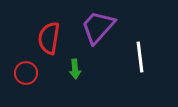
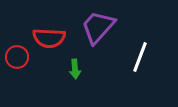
red semicircle: rotated 96 degrees counterclockwise
white line: rotated 28 degrees clockwise
red circle: moved 9 px left, 16 px up
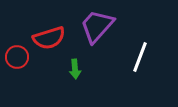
purple trapezoid: moved 1 px left, 1 px up
red semicircle: rotated 20 degrees counterclockwise
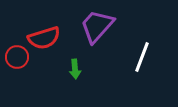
red semicircle: moved 5 px left
white line: moved 2 px right
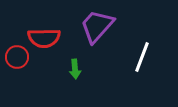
red semicircle: rotated 16 degrees clockwise
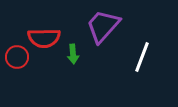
purple trapezoid: moved 6 px right
green arrow: moved 2 px left, 15 px up
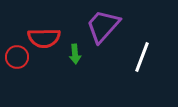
green arrow: moved 2 px right
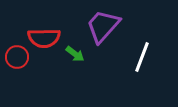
green arrow: rotated 48 degrees counterclockwise
